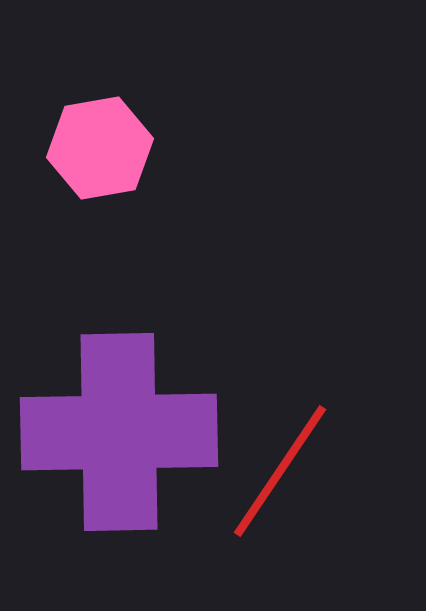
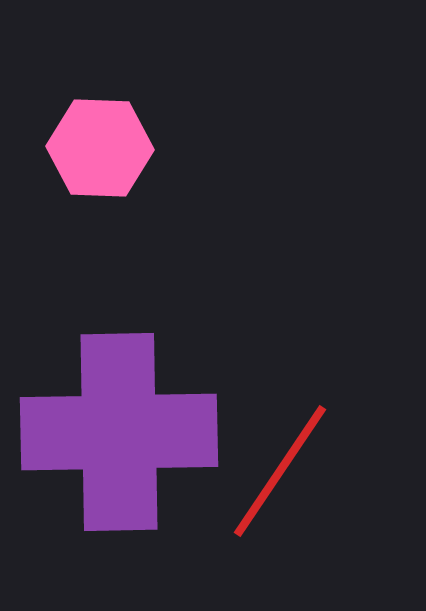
pink hexagon: rotated 12 degrees clockwise
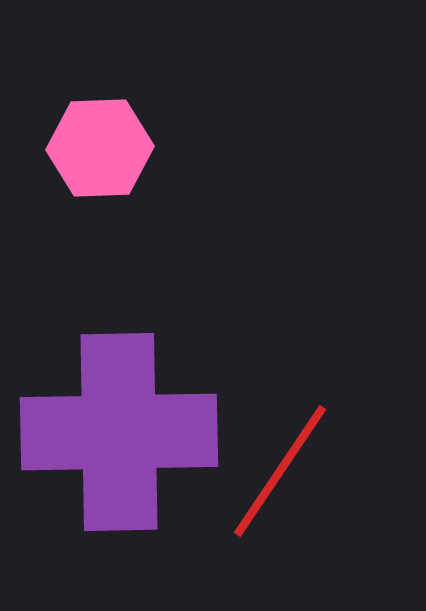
pink hexagon: rotated 4 degrees counterclockwise
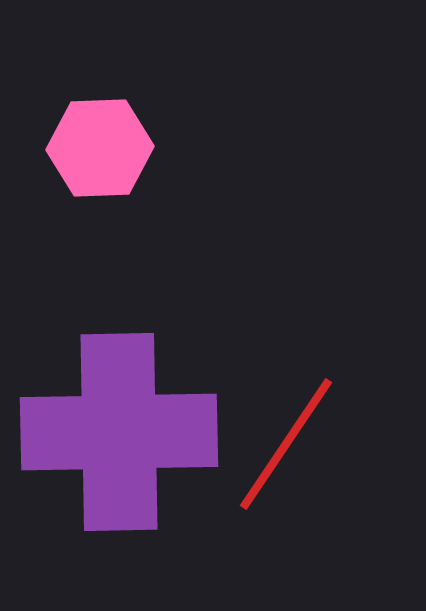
red line: moved 6 px right, 27 px up
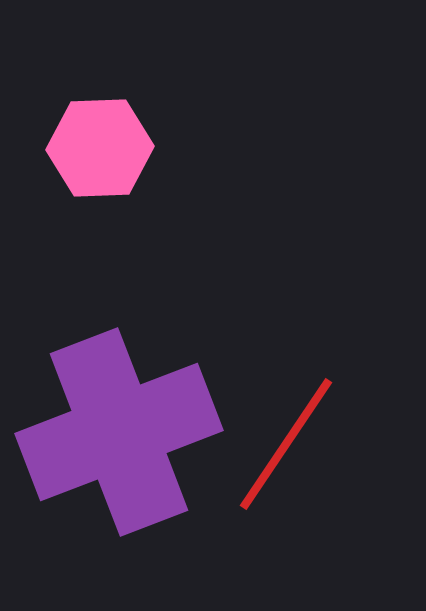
purple cross: rotated 20 degrees counterclockwise
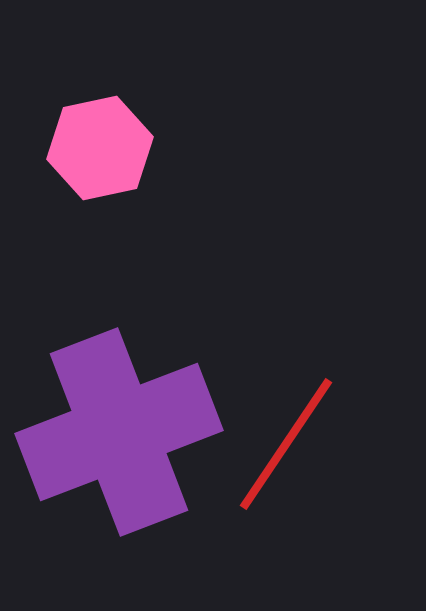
pink hexagon: rotated 10 degrees counterclockwise
